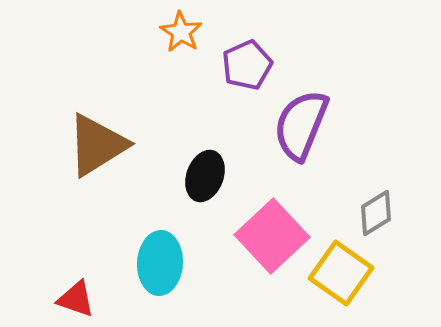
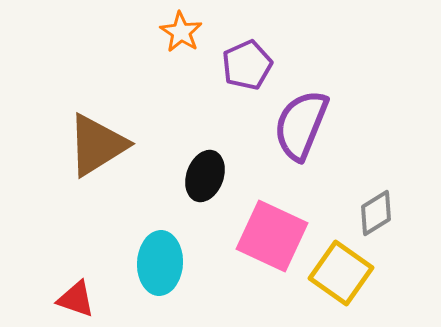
pink square: rotated 22 degrees counterclockwise
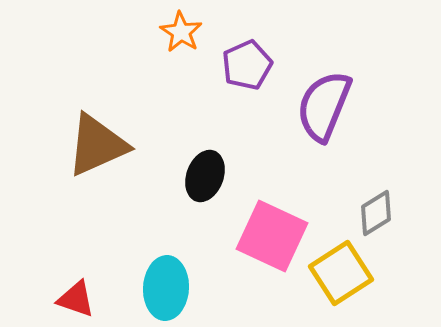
purple semicircle: moved 23 px right, 19 px up
brown triangle: rotated 8 degrees clockwise
cyan ellipse: moved 6 px right, 25 px down
yellow square: rotated 22 degrees clockwise
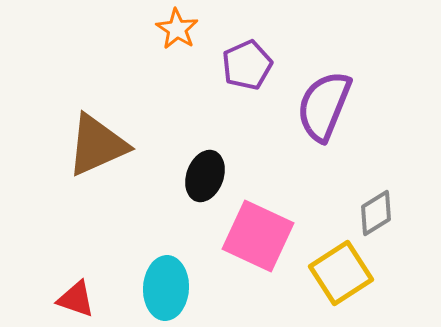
orange star: moved 4 px left, 3 px up
pink square: moved 14 px left
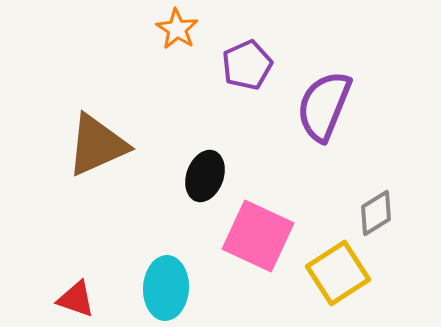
yellow square: moved 3 px left
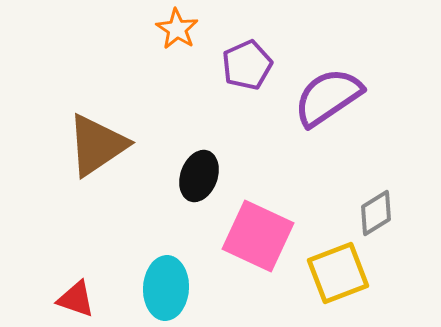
purple semicircle: moved 4 px right, 9 px up; rotated 34 degrees clockwise
brown triangle: rotated 10 degrees counterclockwise
black ellipse: moved 6 px left
yellow square: rotated 12 degrees clockwise
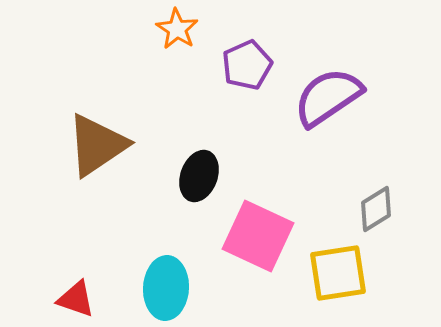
gray diamond: moved 4 px up
yellow square: rotated 12 degrees clockwise
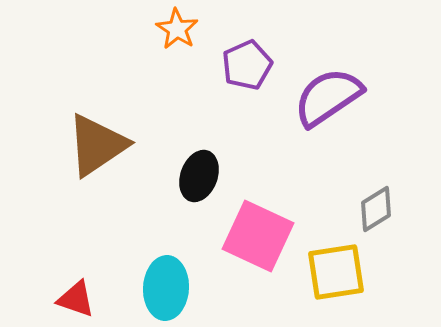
yellow square: moved 2 px left, 1 px up
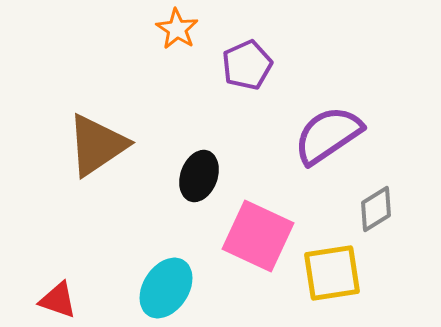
purple semicircle: moved 38 px down
yellow square: moved 4 px left, 1 px down
cyan ellipse: rotated 30 degrees clockwise
red triangle: moved 18 px left, 1 px down
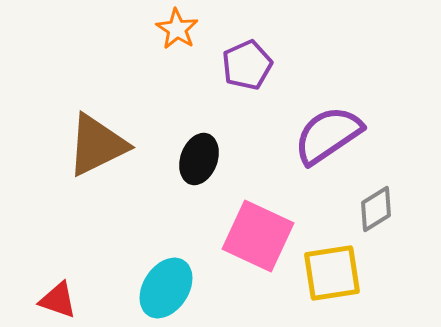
brown triangle: rotated 8 degrees clockwise
black ellipse: moved 17 px up
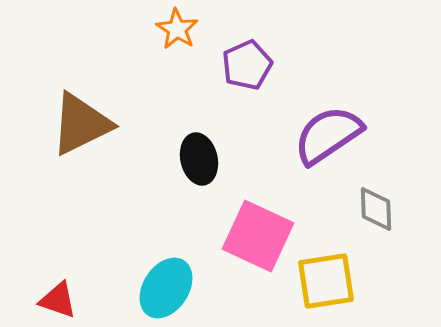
brown triangle: moved 16 px left, 21 px up
black ellipse: rotated 33 degrees counterclockwise
gray diamond: rotated 60 degrees counterclockwise
yellow square: moved 6 px left, 8 px down
